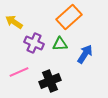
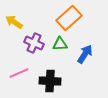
orange rectangle: moved 1 px down
pink line: moved 1 px down
black cross: rotated 25 degrees clockwise
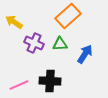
orange rectangle: moved 1 px left, 2 px up
pink line: moved 12 px down
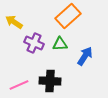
blue arrow: moved 2 px down
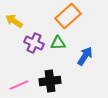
yellow arrow: moved 1 px up
green triangle: moved 2 px left, 1 px up
black cross: rotated 10 degrees counterclockwise
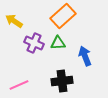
orange rectangle: moved 5 px left
blue arrow: rotated 54 degrees counterclockwise
black cross: moved 12 px right
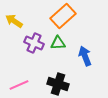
black cross: moved 4 px left, 3 px down; rotated 25 degrees clockwise
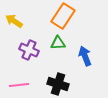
orange rectangle: rotated 15 degrees counterclockwise
purple cross: moved 5 px left, 7 px down
pink line: rotated 18 degrees clockwise
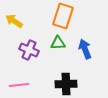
orange rectangle: rotated 15 degrees counterclockwise
blue arrow: moved 7 px up
black cross: moved 8 px right; rotated 20 degrees counterclockwise
